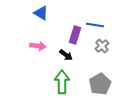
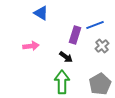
blue line: rotated 30 degrees counterclockwise
pink arrow: moved 7 px left; rotated 14 degrees counterclockwise
black arrow: moved 2 px down
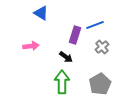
gray cross: moved 1 px down
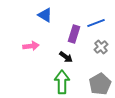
blue triangle: moved 4 px right, 2 px down
blue line: moved 1 px right, 2 px up
purple rectangle: moved 1 px left, 1 px up
gray cross: moved 1 px left
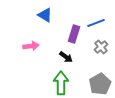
green arrow: moved 1 px left, 1 px down
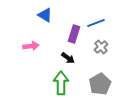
black arrow: moved 2 px right, 1 px down
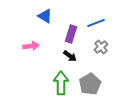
blue triangle: moved 1 px down
purple rectangle: moved 3 px left
black arrow: moved 2 px right, 2 px up
gray pentagon: moved 10 px left
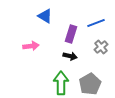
black arrow: rotated 24 degrees counterclockwise
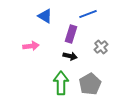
blue line: moved 8 px left, 9 px up
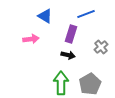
blue line: moved 2 px left
pink arrow: moved 7 px up
black arrow: moved 2 px left, 1 px up
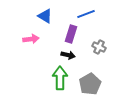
gray cross: moved 2 px left; rotated 24 degrees counterclockwise
green arrow: moved 1 px left, 5 px up
